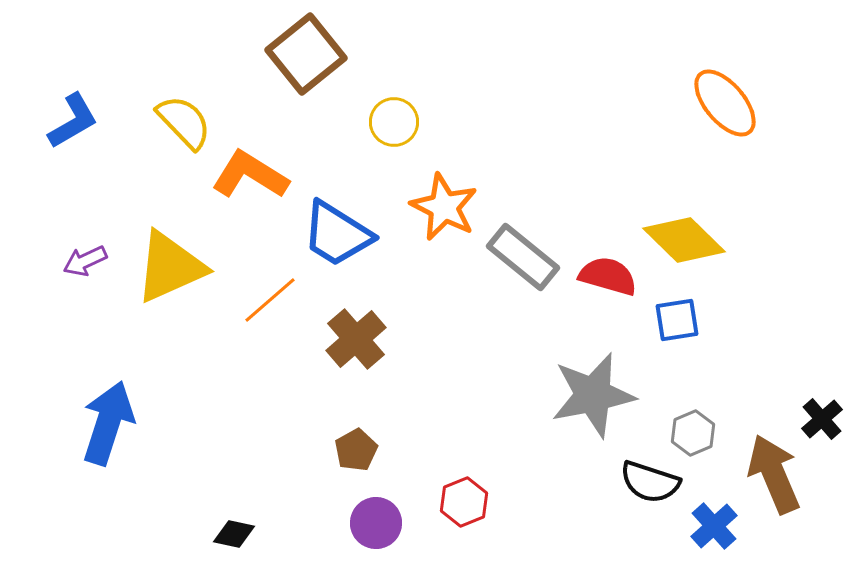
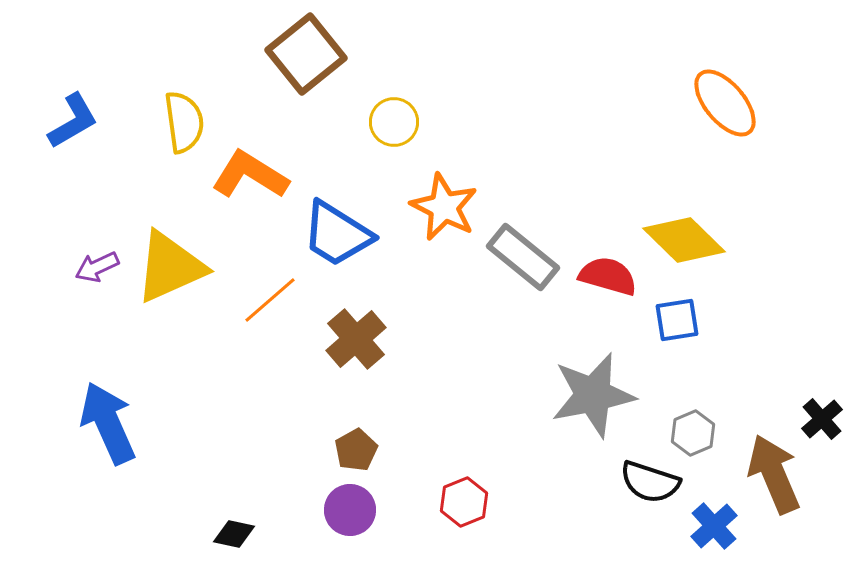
yellow semicircle: rotated 36 degrees clockwise
purple arrow: moved 12 px right, 6 px down
blue arrow: rotated 42 degrees counterclockwise
purple circle: moved 26 px left, 13 px up
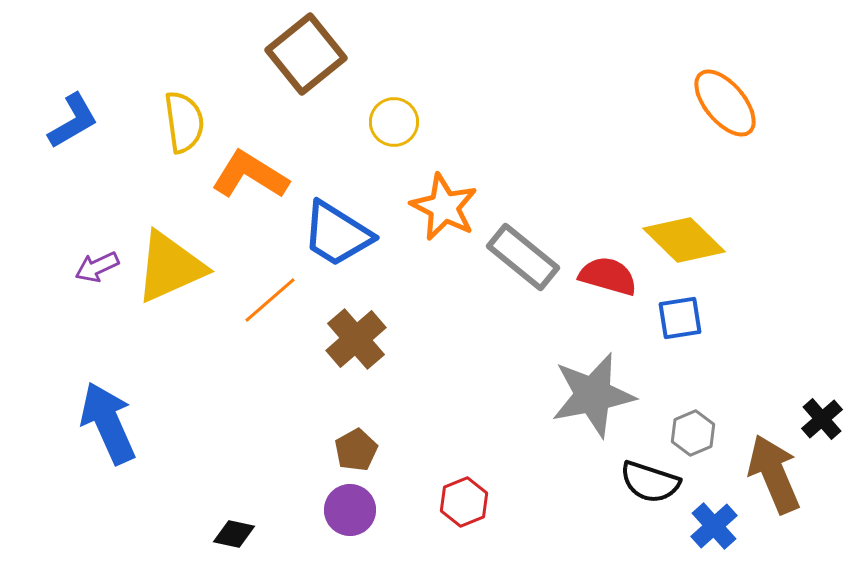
blue square: moved 3 px right, 2 px up
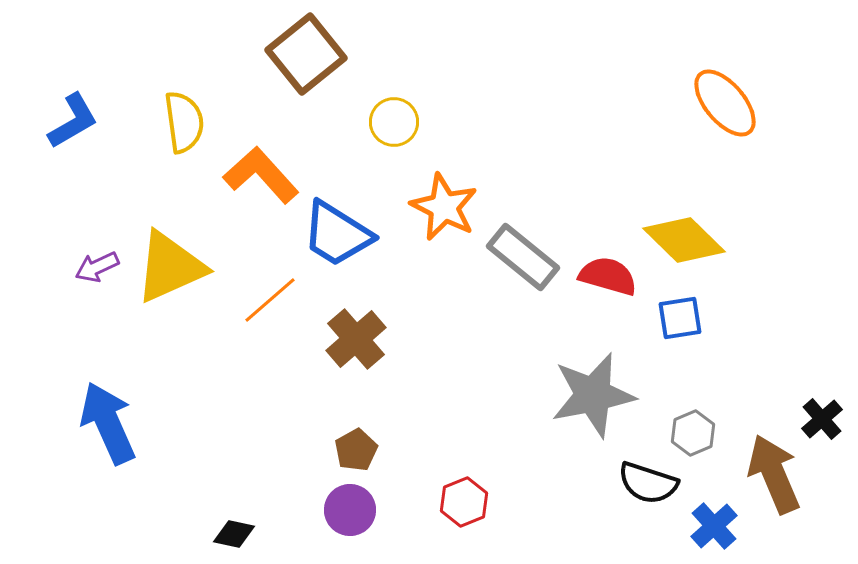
orange L-shape: moved 11 px right; rotated 16 degrees clockwise
black semicircle: moved 2 px left, 1 px down
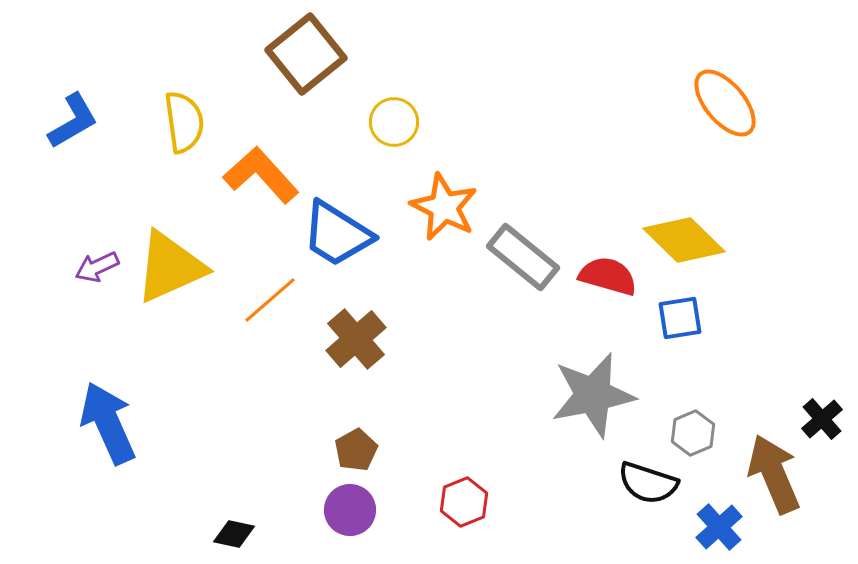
blue cross: moved 5 px right, 1 px down
